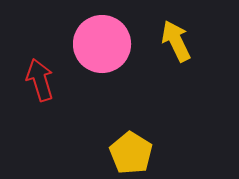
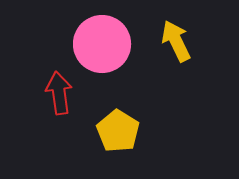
red arrow: moved 19 px right, 13 px down; rotated 9 degrees clockwise
yellow pentagon: moved 13 px left, 22 px up
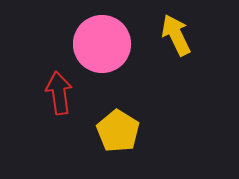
yellow arrow: moved 6 px up
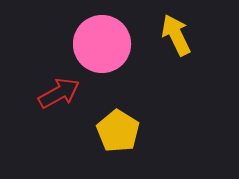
red arrow: rotated 69 degrees clockwise
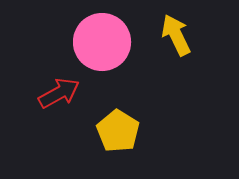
pink circle: moved 2 px up
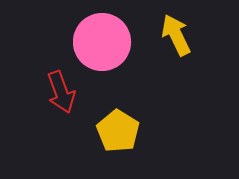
red arrow: moved 2 px right, 1 px up; rotated 99 degrees clockwise
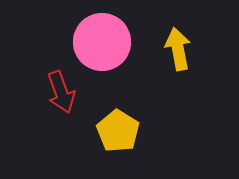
yellow arrow: moved 2 px right, 14 px down; rotated 15 degrees clockwise
